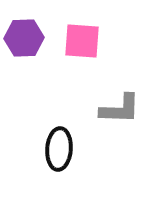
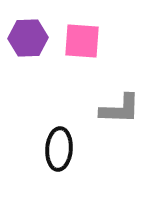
purple hexagon: moved 4 px right
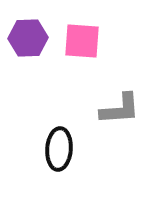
gray L-shape: rotated 6 degrees counterclockwise
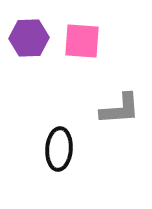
purple hexagon: moved 1 px right
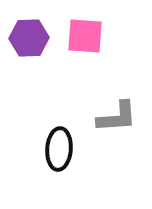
pink square: moved 3 px right, 5 px up
gray L-shape: moved 3 px left, 8 px down
